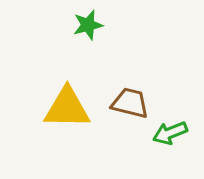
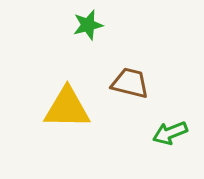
brown trapezoid: moved 20 px up
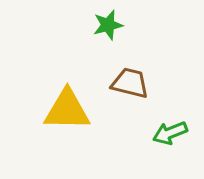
green star: moved 20 px right
yellow triangle: moved 2 px down
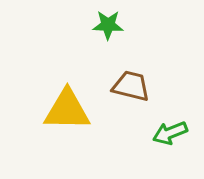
green star: rotated 16 degrees clockwise
brown trapezoid: moved 1 px right, 3 px down
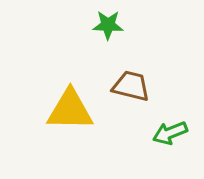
yellow triangle: moved 3 px right
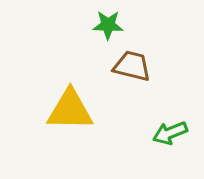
brown trapezoid: moved 1 px right, 20 px up
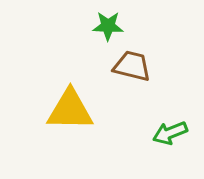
green star: moved 1 px down
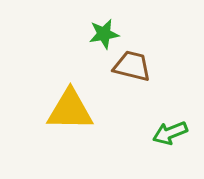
green star: moved 4 px left, 8 px down; rotated 12 degrees counterclockwise
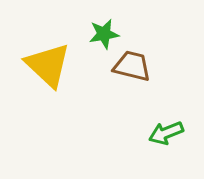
yellow triangle: moved 22 px left, 45 px up; rotated 42 degrees clockwise
green arrow: moved 4 px left
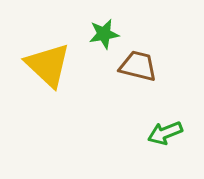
brown trapezoid: moved 6 px right
green arrow: moved 1 px left
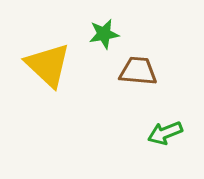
brown trapezoid: moved 5 px down; rotated 9 degrees counterclockwise
